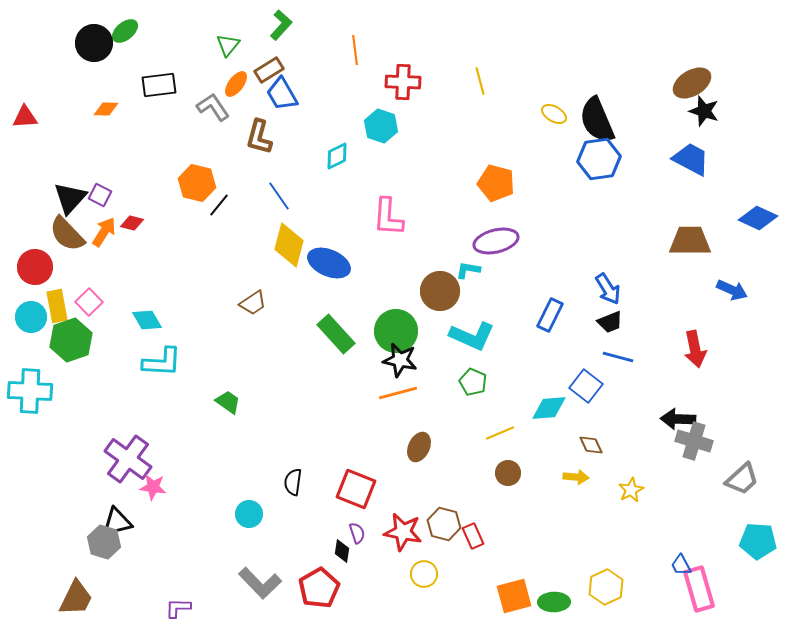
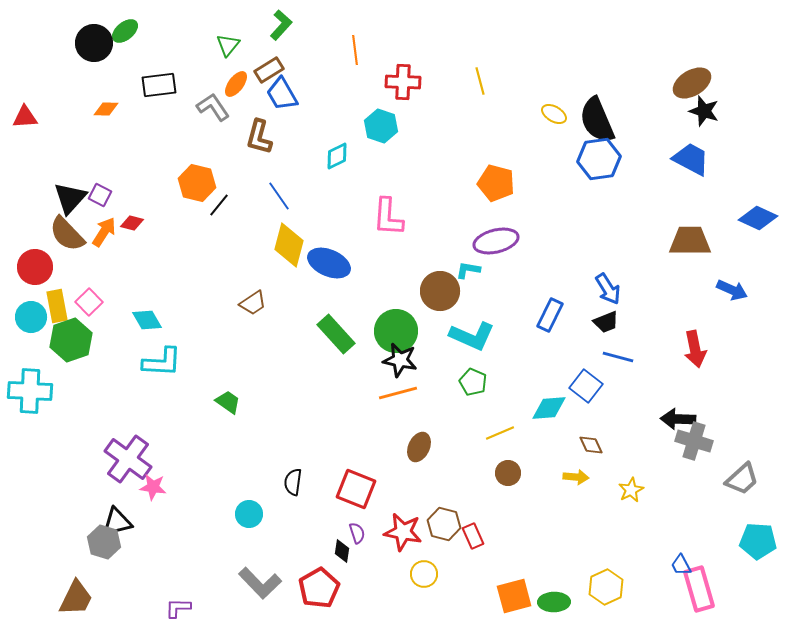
black trapezoid at (610, 322): moved 4 px left
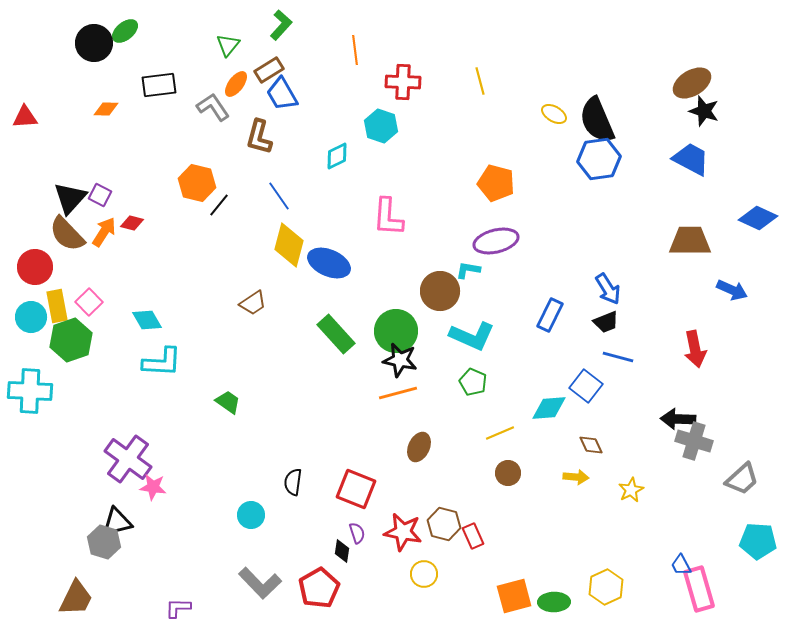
cyan circle at (249, 514): moved 2 px right, 1 px down
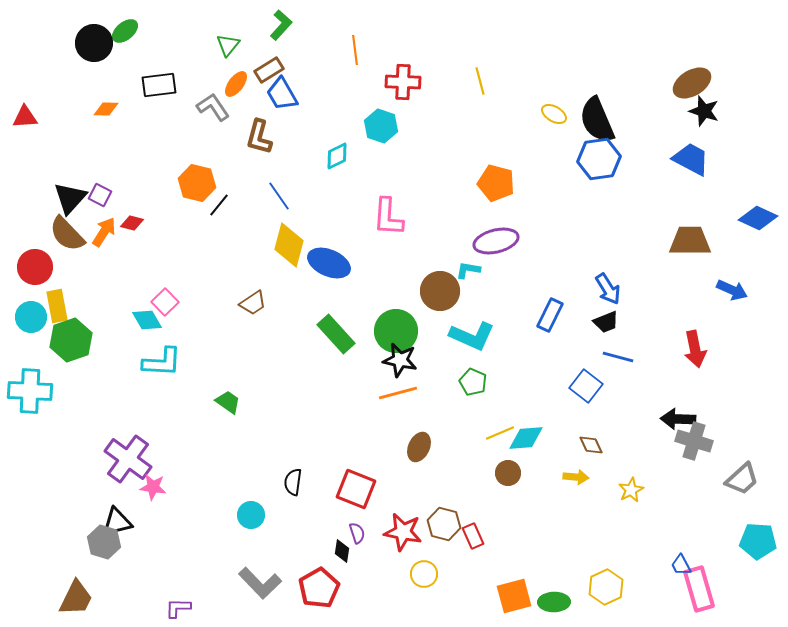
pink square at (89, 302): moved 76 px right
cyan diamond at (549, 408): moved 23 px left, 30 px down
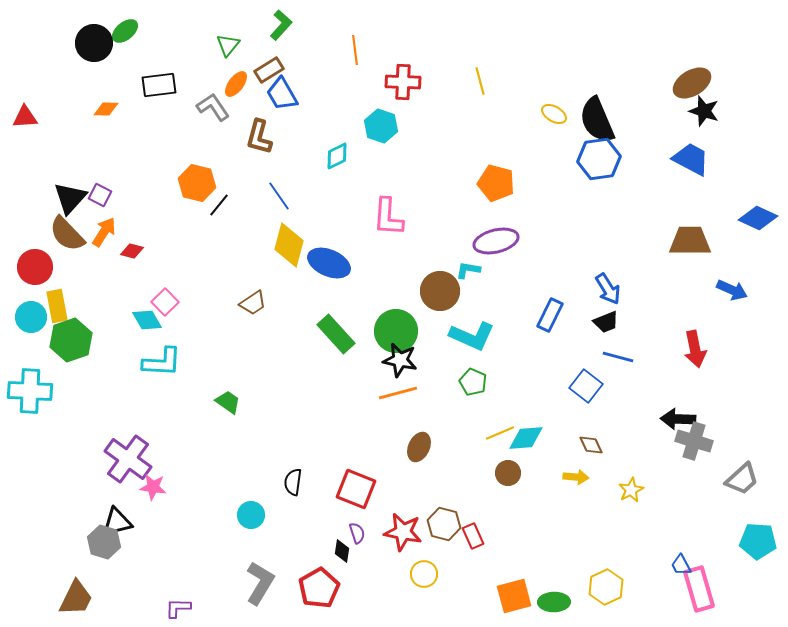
red diamond at (132, 223): moved 28 px down
gray L-shape at (260, 583): rotated 105 degrees counterclockwise
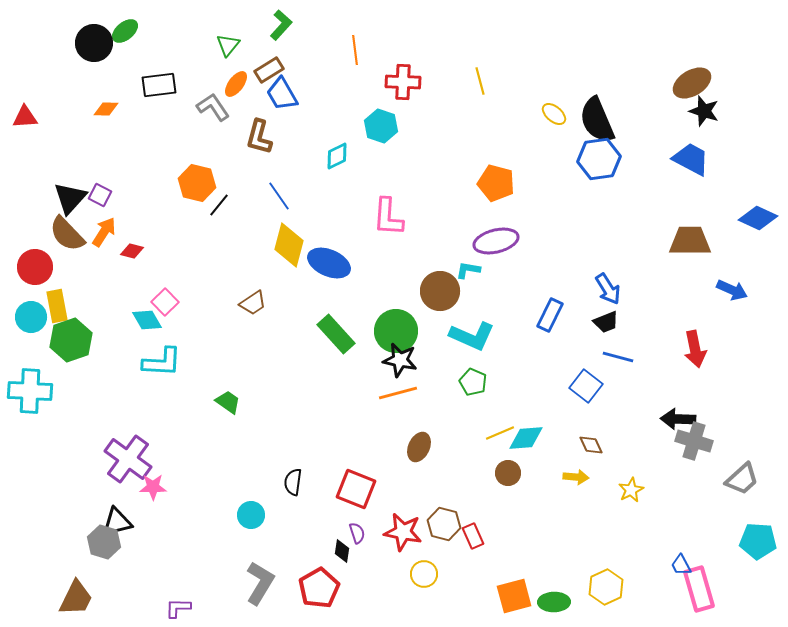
yellow ellipse at (554, 114): rotated 10 degrees clockwise
pink star at (153, 487): rotated 8 degrees counterclockwise
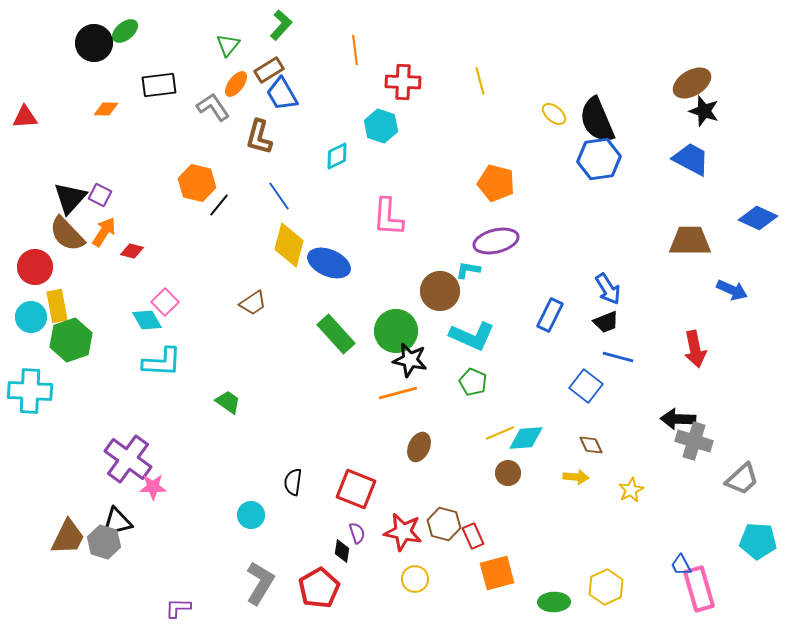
black star at (400, 360): moved 10 px right
yellow circle at (424, 574): moved 9 px left, 5 px down
orange square at (514, 596): moved 17 px left, 23 px up
brown trapezoid at (76, 598): moved 8 px left, 61 px up
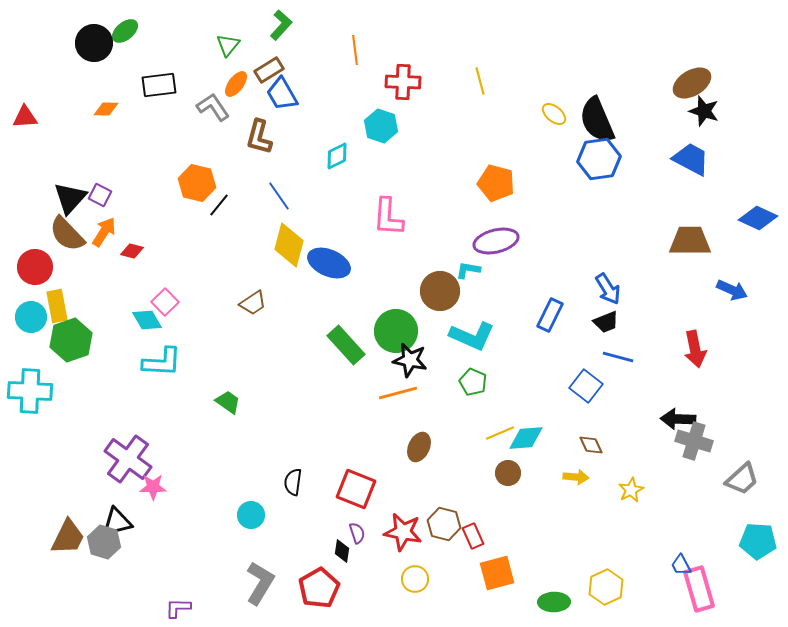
green rectangle at (336, 334): moved 10 px right, 11 px down
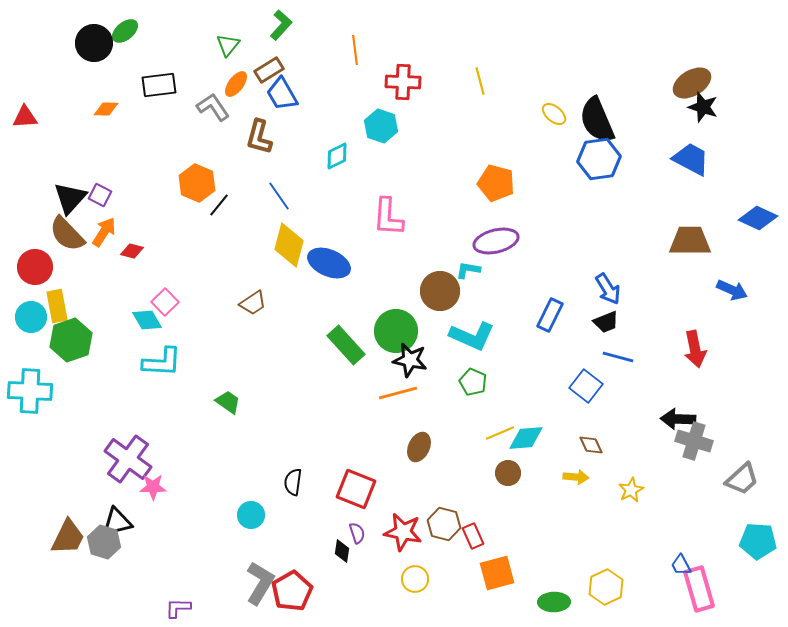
black star at (704, 111): moved 1 px left, 4 px up
orange hexagon at (197, 183): rotated 9 degrees clockwise
red pentagon at (319, 588): moved 27 px left, 3 px down
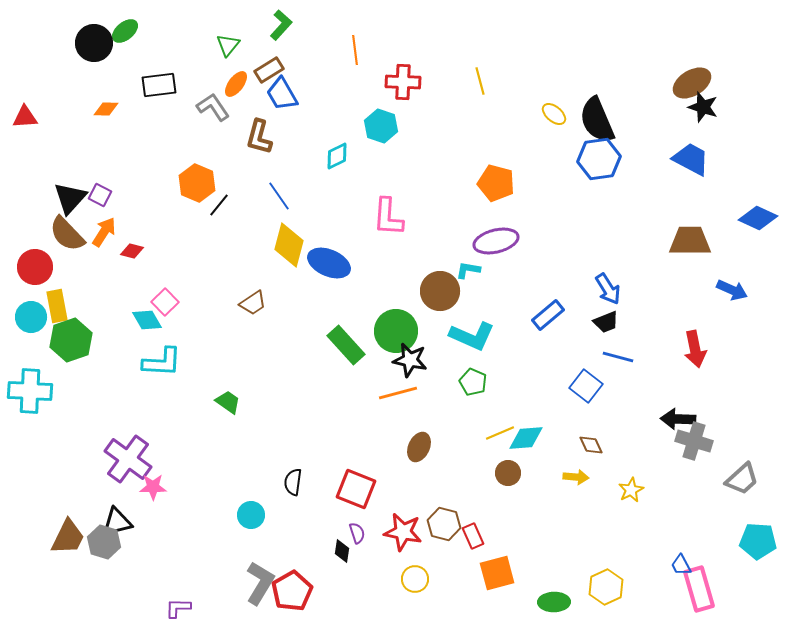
blue rectangle at (550, 315): moved 2 px left; rotated 24 degrees clockwise
